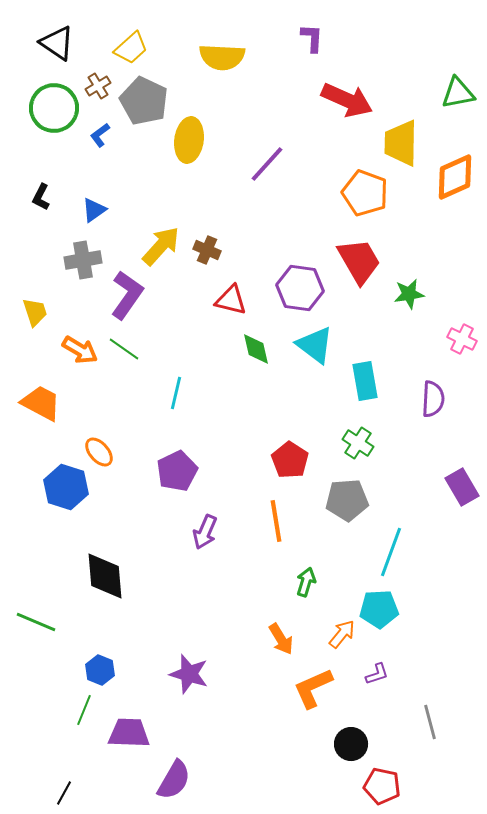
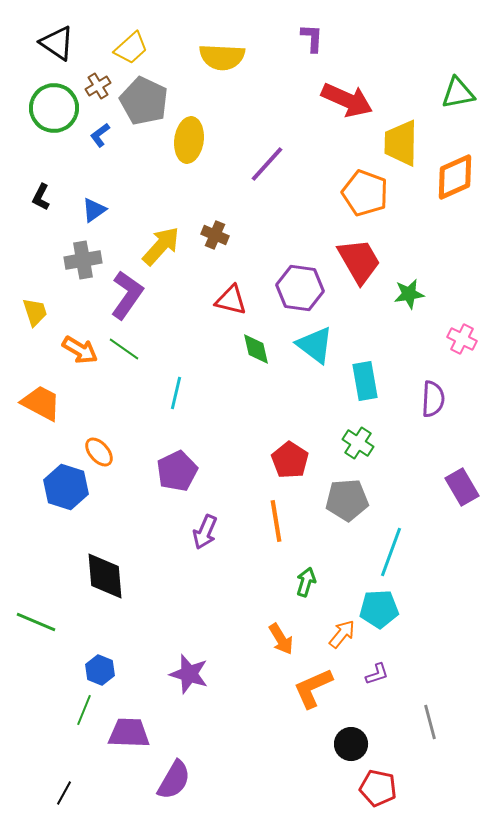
brown cross at (207, 250): moved 8 px right, 15 px up
red pentagon at (382, 786): moved 4 px left, 2 px down
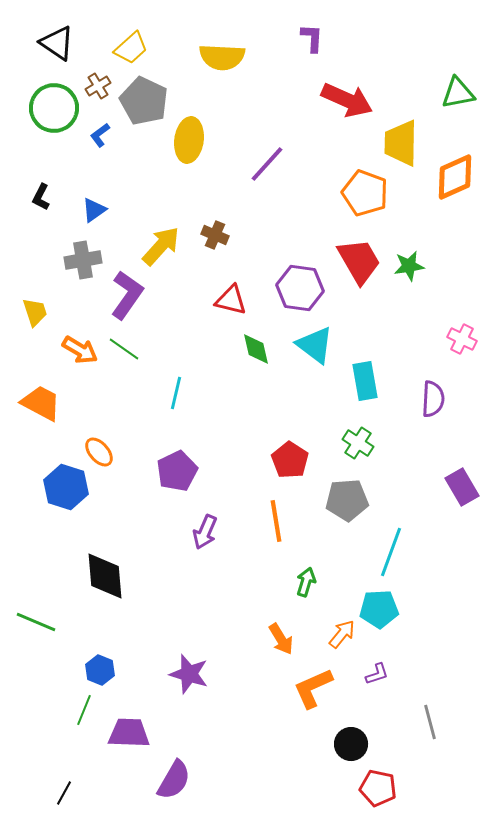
green star at (409, 294): moved 28 px up
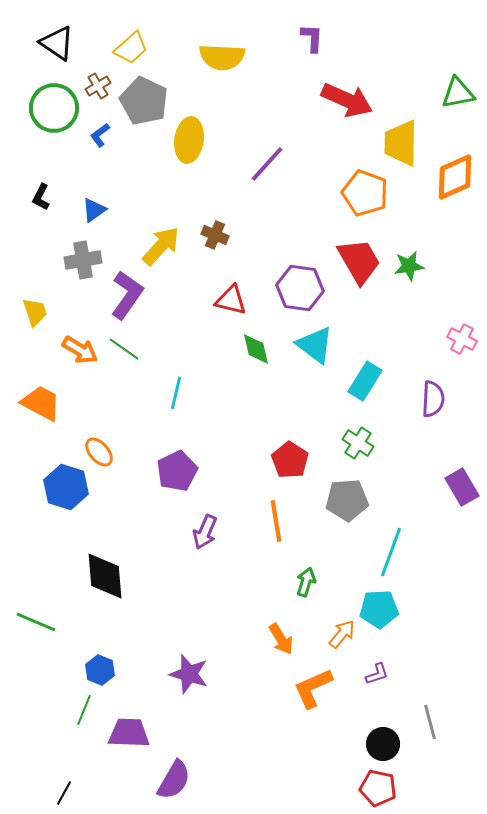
cyan rectangle at (365, 381): rotated 42 degrees clockwise
black circle at (351, 744): moved 32 px right
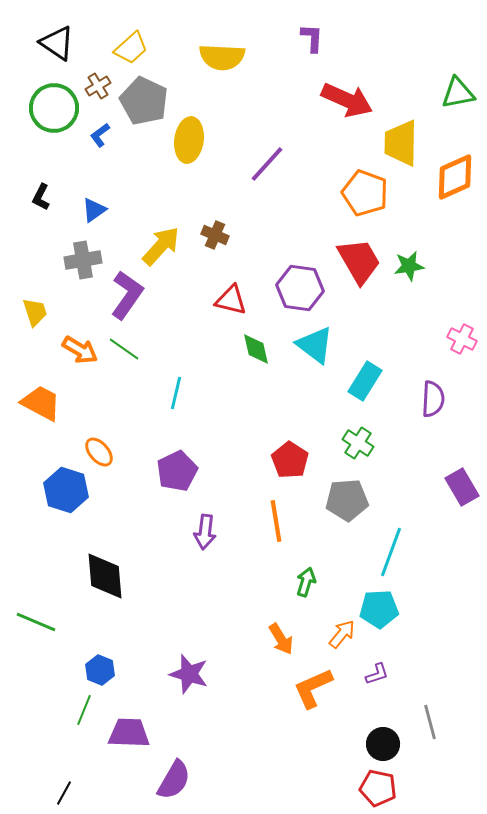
blue hexagon at (66, 487): moved 3 px down
purple arrow at (205, 532): rotated 16 degrees counterclockwise
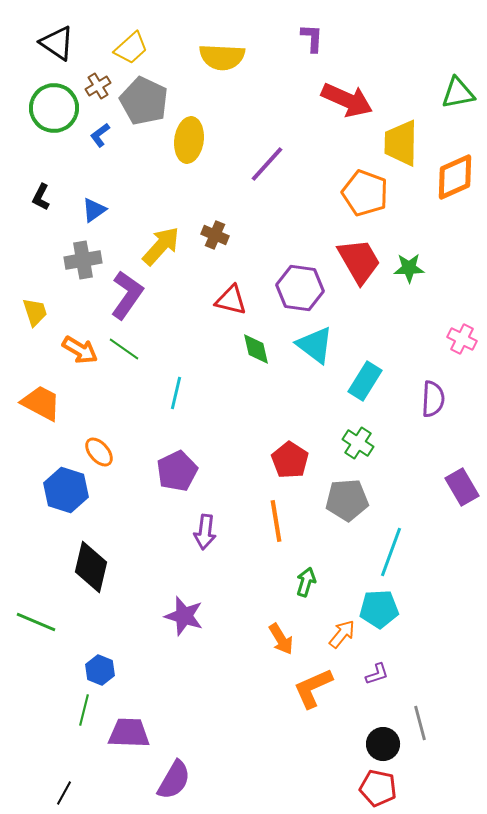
green star at (409, 266): moved 2 px down; rotated 8 degrees clockwise
black diamond at (105, 576): moved 14 px left, 9 px up; rotated 18 degrees clockwise
purple star at (189, 674): moved 5 px left, 58 px up
green line at (84, 710): rotated 8 degrees counterclockwise
gray line at (430, 722): moved 10 px left, 1 px down
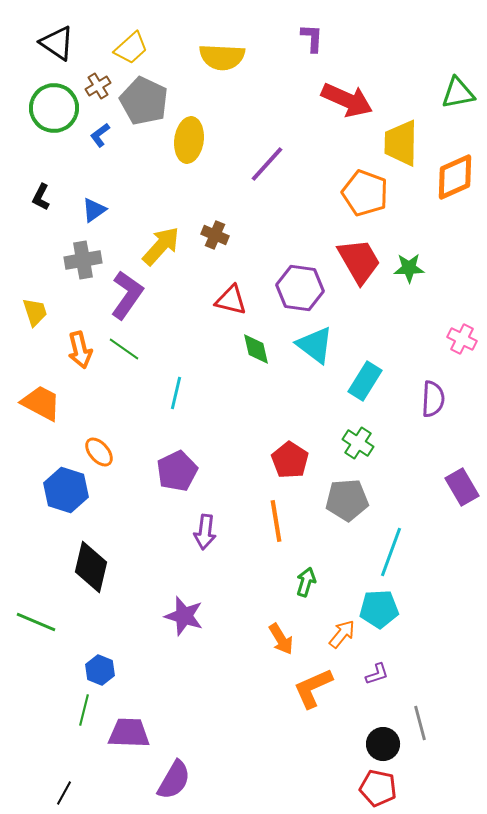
orange arrow at (80, 350): rotated 45 degrees clockwise
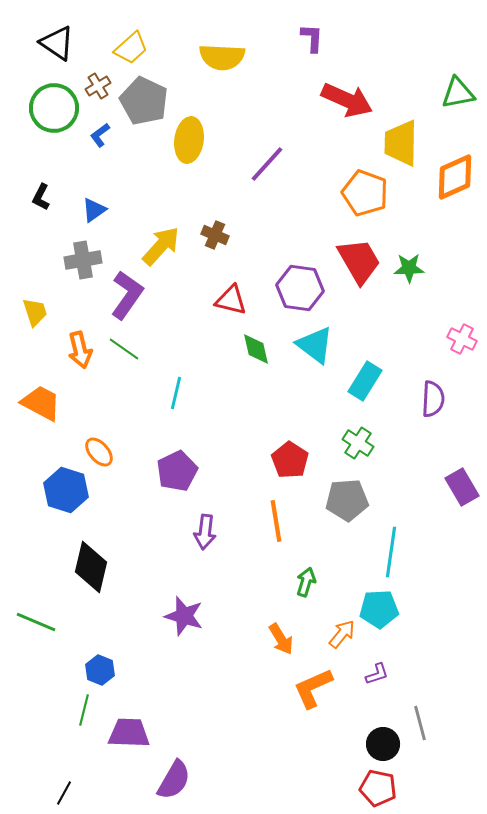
cyan line at (391, 552): rotated 12 degrees counterclockwise
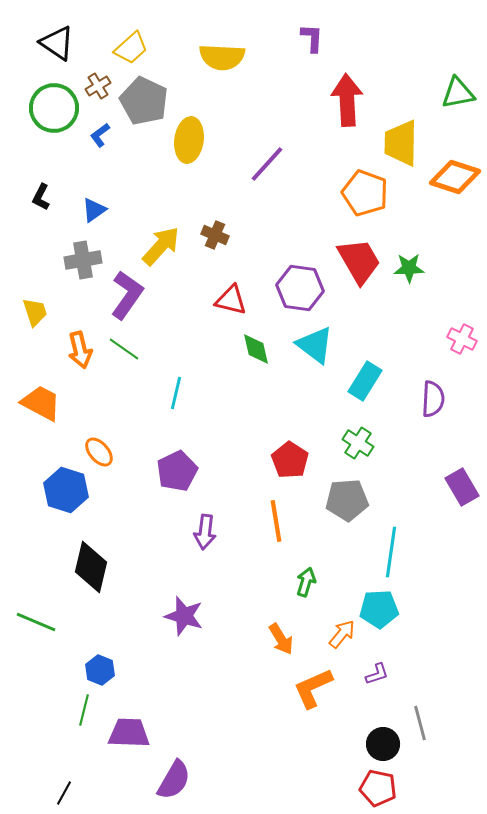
red arrow at (347, 100): rotated 117 degrees counterclockwise
orange diamond at (455, 177): rotated 42 degrees clockwise
